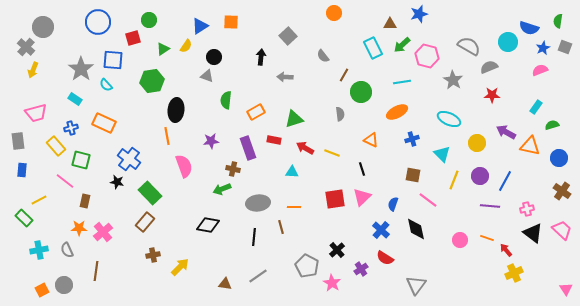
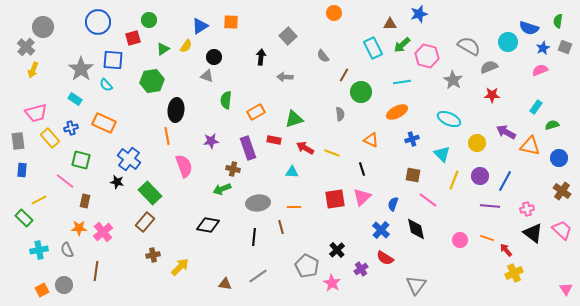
yellow rectangle at (56, 146): moved 6 px left, 8 px up
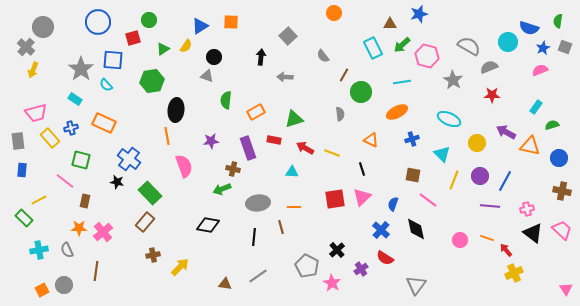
brown cross at (562, 191): rotated 24 degrees counterclockwise
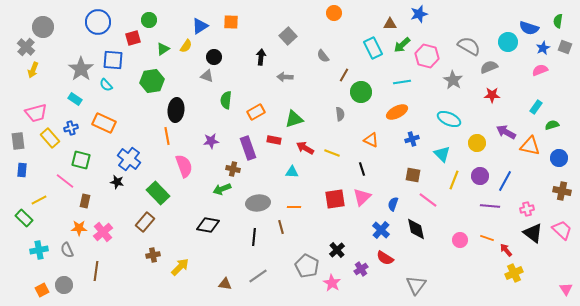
green rectangle at (150, 193): moved 8 px right
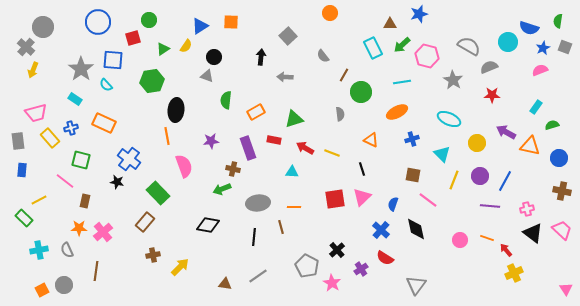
orange circle at (334, 13): moved 4 px left
